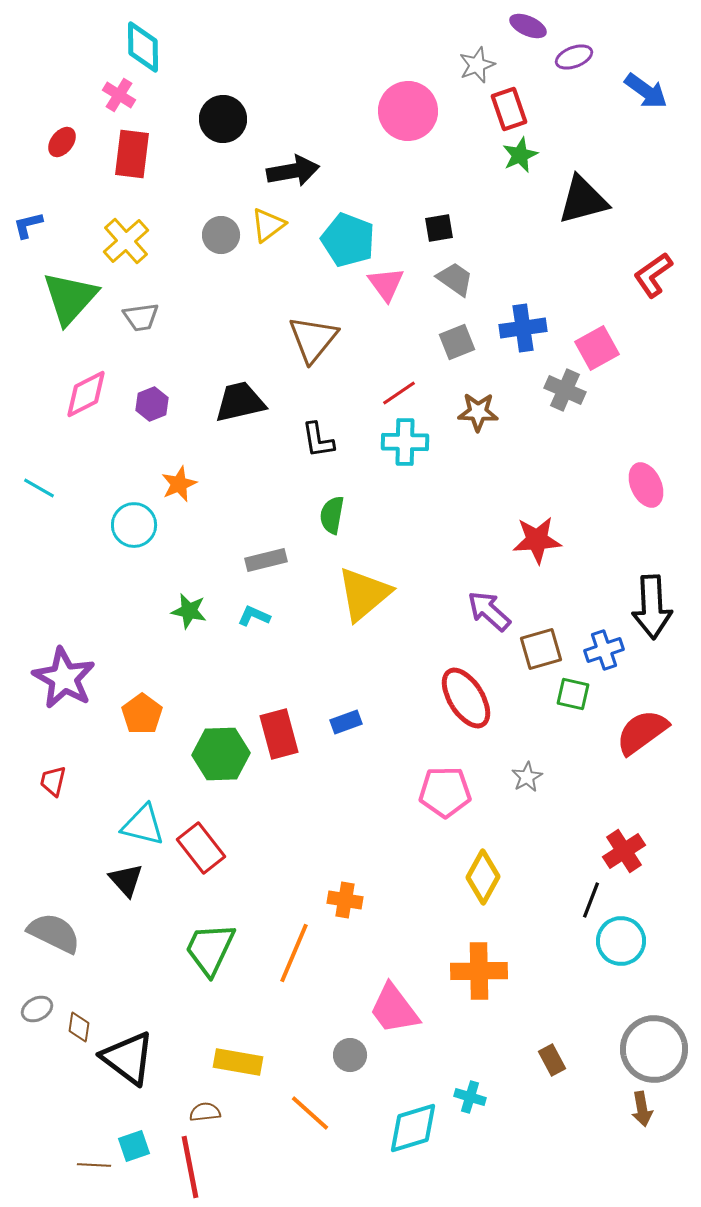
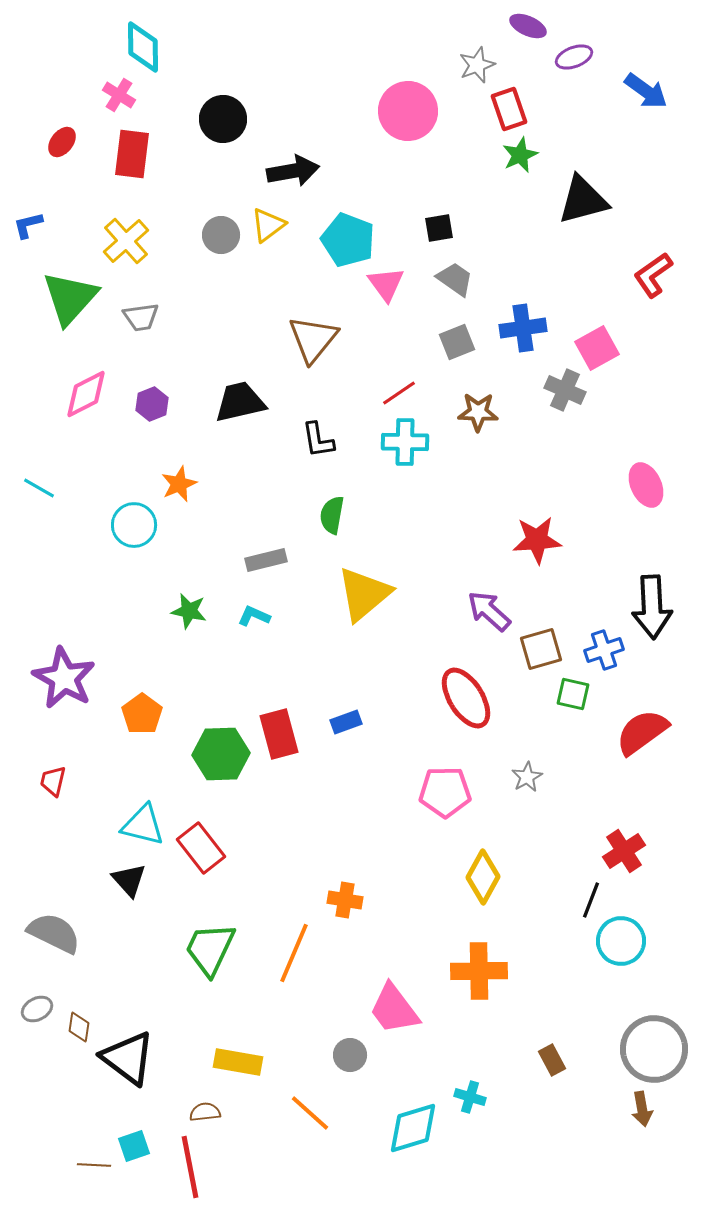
black triangle at (126, 880): moved 3 px right
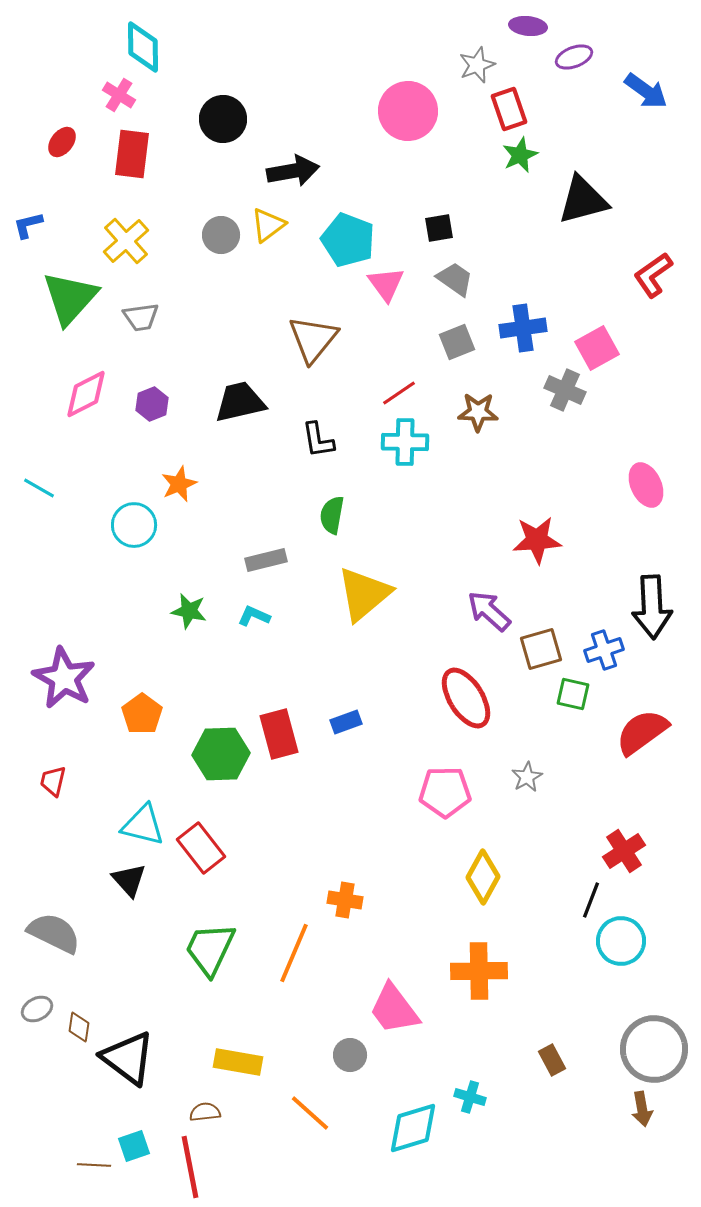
purple ellipse at (528, 26): rotated 18 degrees counterclockwise
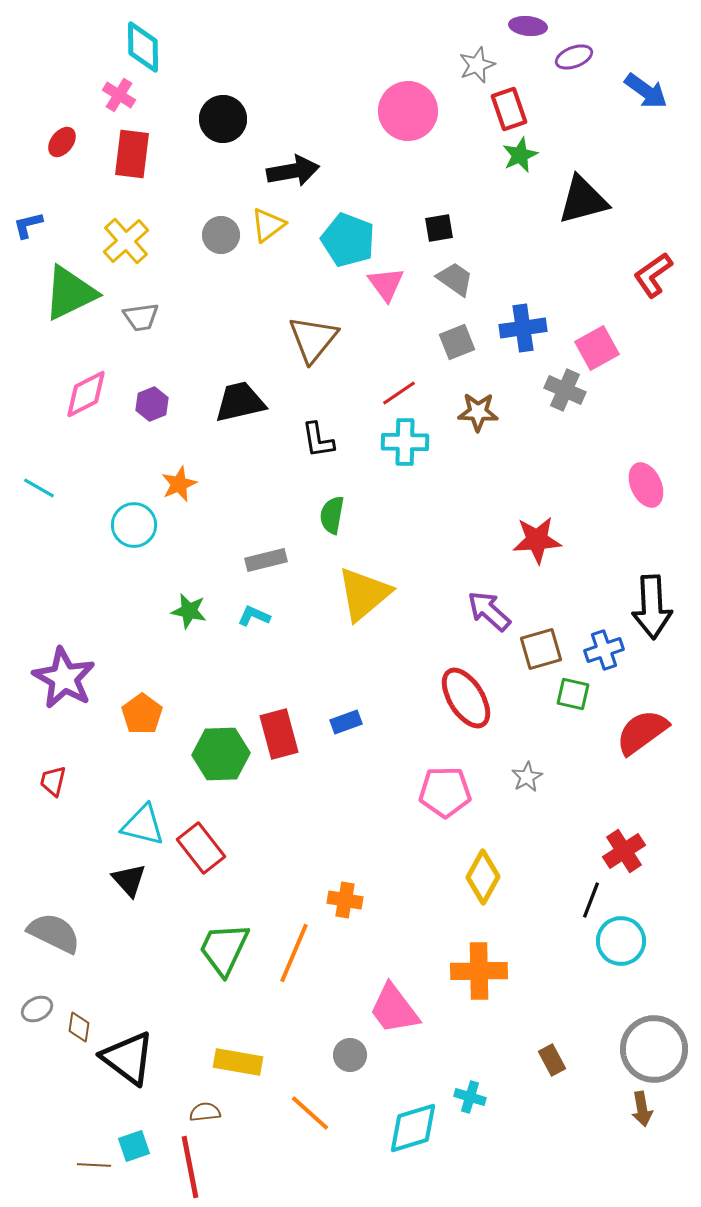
green triangle at (70, 298): moved 5 px up; rotated 22 degrees clockwise
green trapezoid at (210, 949): moved 14 px right
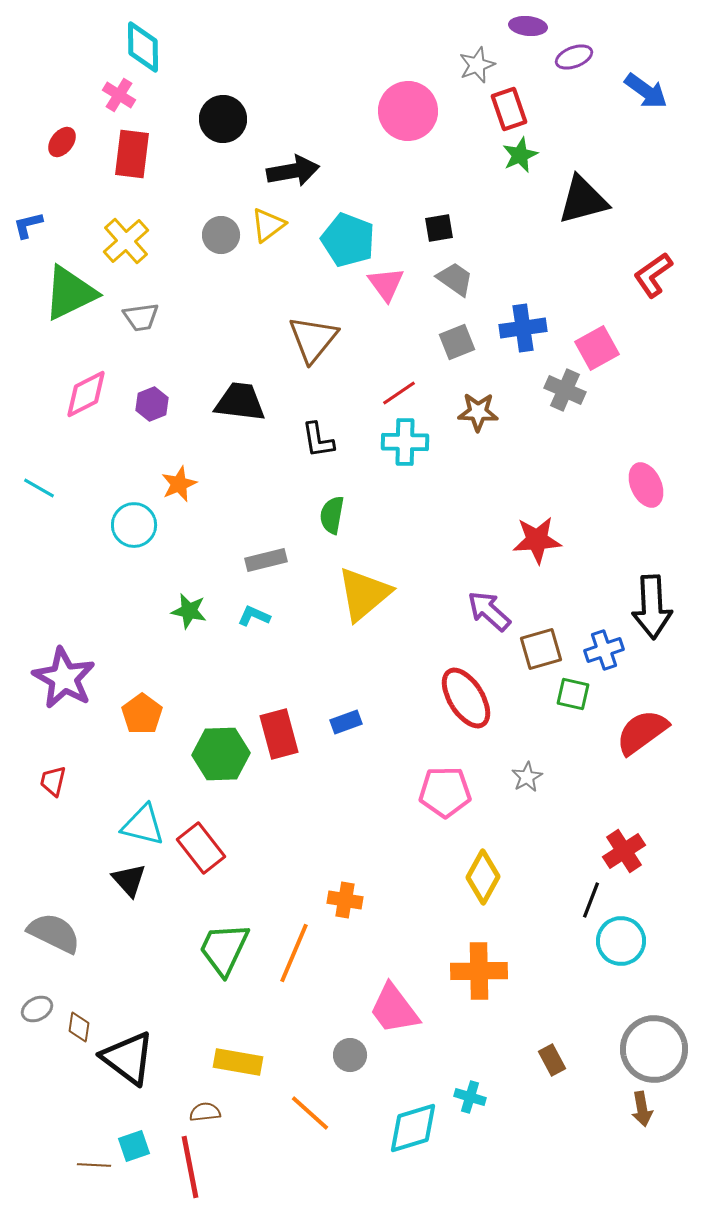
black trapezoid at (240, 402): rotated 20 degrees clockwise
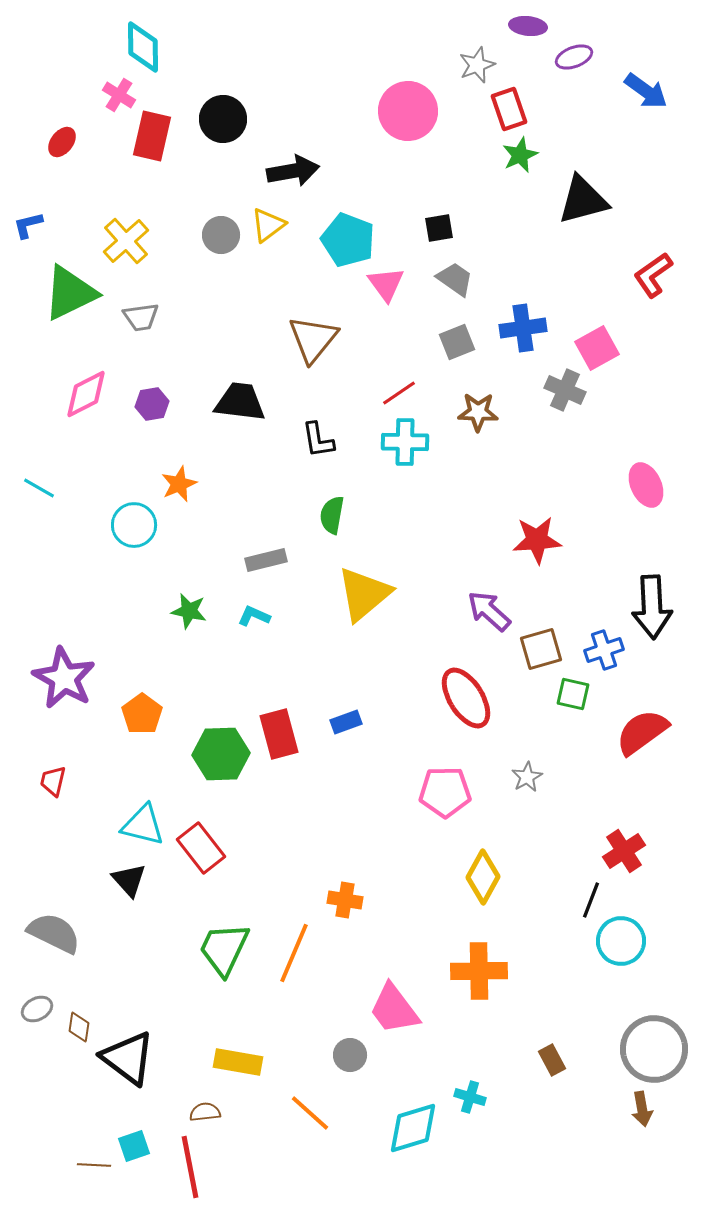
red rectangle at (132, 154): moved 20 px right, 18 px up; rotated 6 degrees clockwise
purple hexagon at (152, 404): rotated 12 degrees clockwise
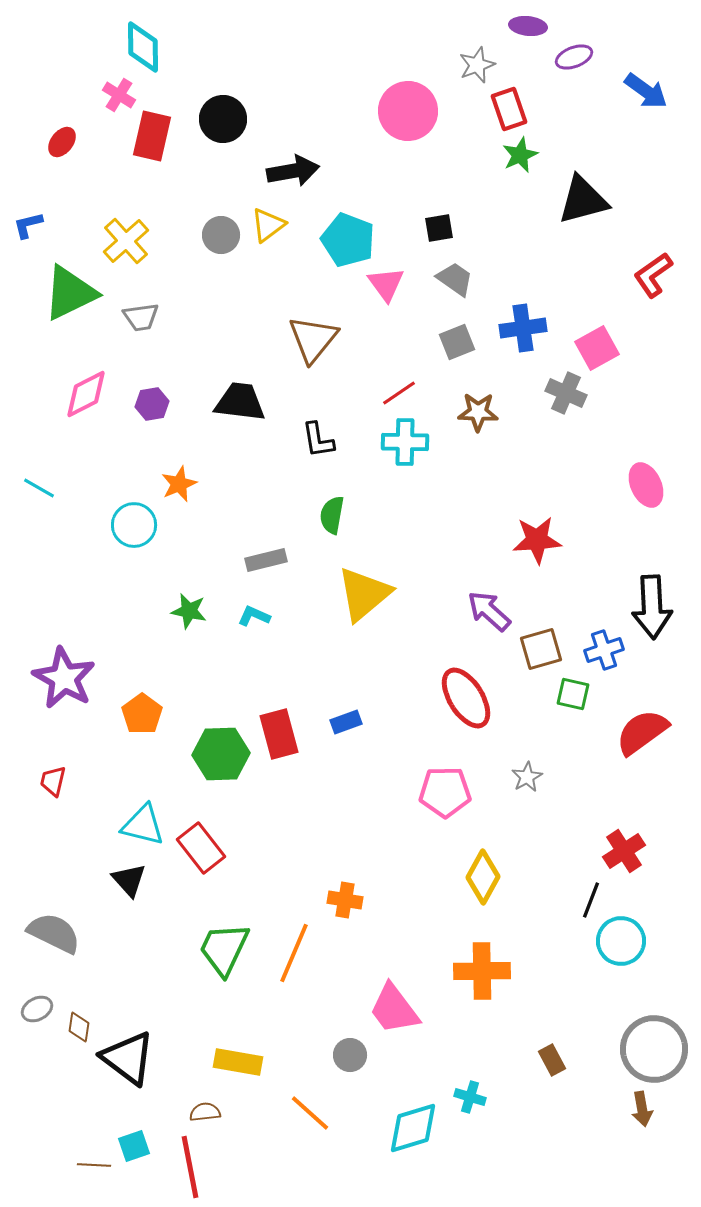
gray cross at (565, 390): moved 1 px right, 3 px down
orange cross at (479, 971): moved 3 px right
